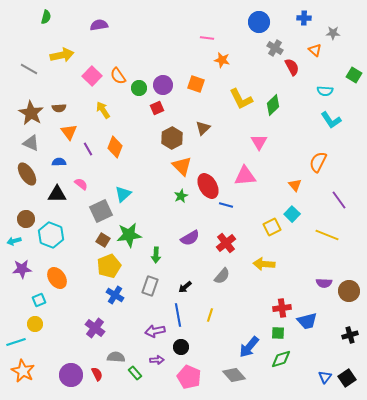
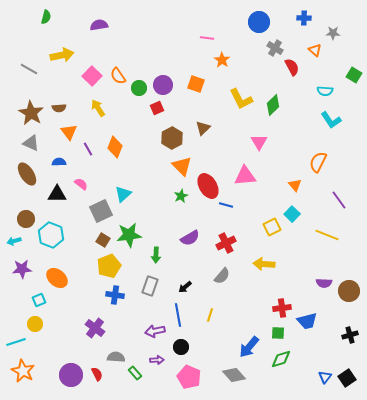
orange star at (222, 60): rotated 21 degrees clockwise
yellow arrow at (103, 110): moved 5 px left, 2 px up
red cross at (226, 243): rotated 12 degrees clockwise
orange ellipse at (57, 278): rotated 15 degrees counterclockwise
blue cross at (115, 295): rotated 24 degrees counterclockwise
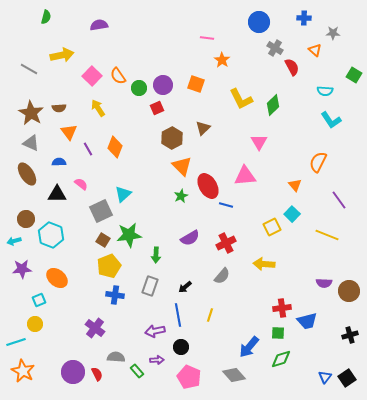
green rectangle at (135, 373): moved 2 px right, 2 px up
purple circle at (71, 375): moved 2 px right, 3 px up
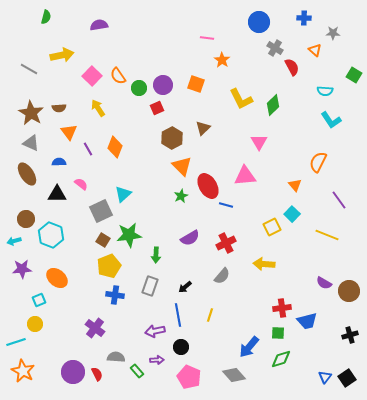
purple semicircle at (324, 283): rotated 28 degrees clockwise
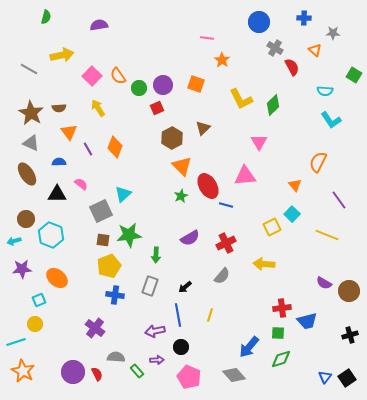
brown square at (103, 240): rotated 24 degrees counterclockwise
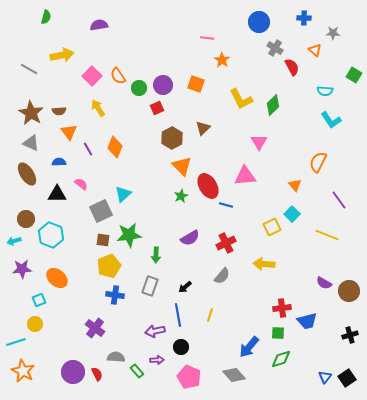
brown semicircle at (59, 108): moved 3 px down
